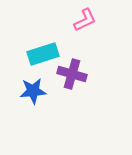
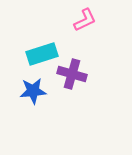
cyan rectangle: moved 1 px left
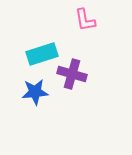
pink L-shape: rotated 105 degrees clockwise
blue star: moved 2 px right, 1 px down
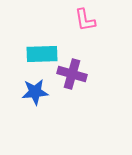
cyan rectangle: rotated 16 degrees clockwise
